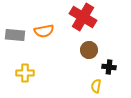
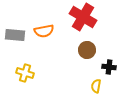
brown circle: moved 2 px left
yellow cross: rotated 18 degrees clockwise
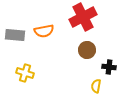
red cross: rotated 32 degrees clockwise
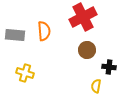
orange semicircle: rotated 84 degrees counterclockwise
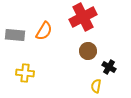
orange semicircle: rotated 36 degrees clockwise
brown circle: moved 1 px right, 1 px down
black cross: rotated 24 degrees clockwise
yellow cross: rotated 12 degrees counterclockwise
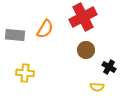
orange semicircle: moved 1 px right, 2 px up
brown circle: moved 2 px left, 1 px up
yellow semicircle: moved 1 px right, 1 px down; rotated 96 degrees counterclockwise
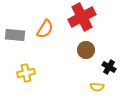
red cross: moved 1 px left
yellow cross: moved 1 px right; rotated 18 degrees counterclockwise
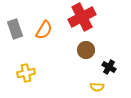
orange semicircle: moved 1 px left, 1 px down
gray rectangle: moved 6 px up; rotated 66 degrees clockwise
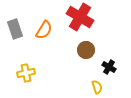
red cross: moved 2 px left; rotated 32 degrees counterclockwise
yellow semicircle: rotated 112 degrees counterclockwise
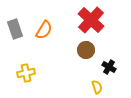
red cross: moved 11 px right, 3 px down; rotated 12 degrees clockwise
